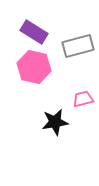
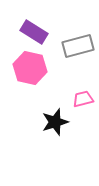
pink hexagon: moved 4 px left, 1 px down
black star: rotated 8 degrees counterclockwise
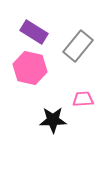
gray rectangle: rotated 36 degrees counterclockwise
pink trapezoid: rotated 10 degrees clockwise
black star: moved 2 px left, 2 px up; rotated 16 degrees clockwise
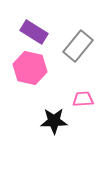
black star: moved 1 px right, 1 px down
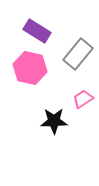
purple rectangle: moved 3 px right, 1 px up
gray rectangle: moved 8 px down
pink trapezoid: rotated 30 degrees counterclockwise
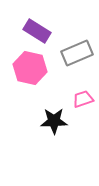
gray rectangle: moved 1 px left, 1 px up; rotated 28 degrees clockwise
pink trapezoid: rotated 15 degrees clockwise
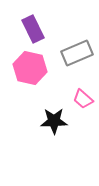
purple rectangle: moved 4 px left, 2 px up; rotated 32 degrees clockwise
pink trapezoid: rotated 120 degrees counterclockwise
